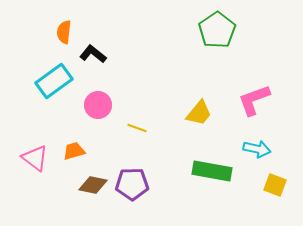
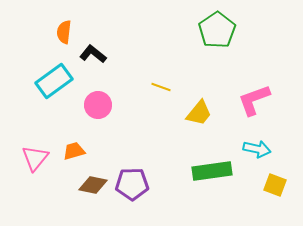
yellow line: moved 24 px right, 41 px up
pink triangle: rotated 32 degrees clockwise
green rectangle: rotated 18 degrees counterclockwise
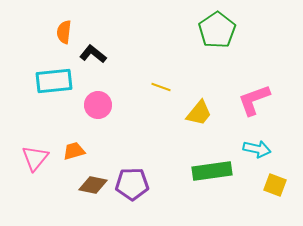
cyan rectangle: rotated 30 degrees clockwise
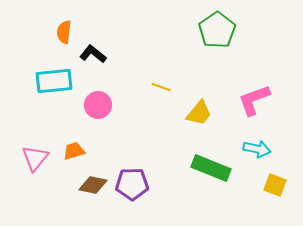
green rectangle: moved 1 px left, 3 px up; rotated 30 degrees clockwise
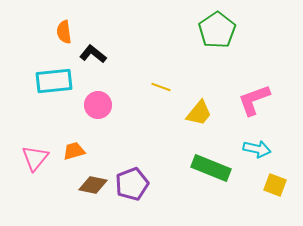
orange semicircle: rotated 15 degrees counterclockwise
purple pentagon: rotated 20 degrees counterclockwise
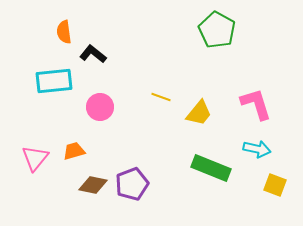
green pentagon: rotated 9 degrees counterclockwise
yellow line: moved 10 px down
pink L-shape: moved 2 px right, 4 px down; rotated 93 degrees clockwise
pink circle: moved 2 px right, 2 px down
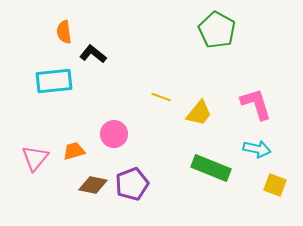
pink circle: moved 14 px right, 27 px down
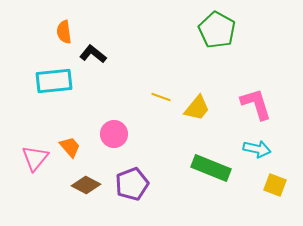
yellow trapezoid: moved 2 px left, 5 px up
orange trapezoid: moved 4 px left, 4 px up; rotated 65 degrees clockwise
brown diamond: moved 7 px left; rotated 16 degrees clockwise
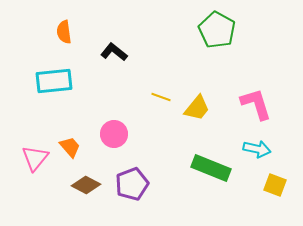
black L-shape: moved 21 px right, 2 px up
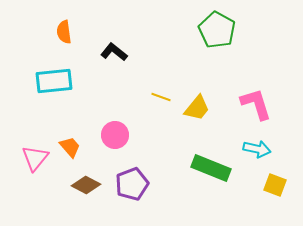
pink circle: moved 1 px right, 1 px down
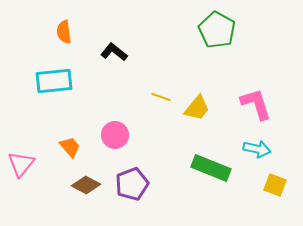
pink triangle: moved 14 px left, 6 px down
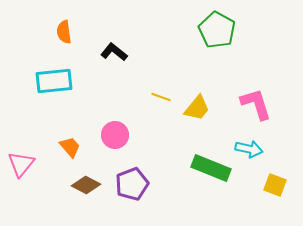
cyan arrow: moved 8 px left
